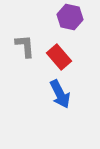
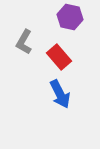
gray L-shape: moved 1 px left, 4 px up; rotated 145 degrees counterclockwise
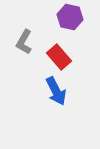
blue arrow: moved 4 px left, 3 px up
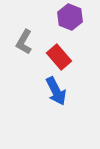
purple hexagon: rotated 10 degrees clockwise
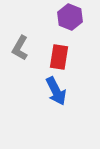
gray L-shape: moved 4 px left, 6 px down
red rectangle: rotated 50 degrees clockwise
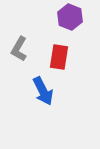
gray L-shape: moved 1 px left, 1 px down
blue arrow: moved 13 px left
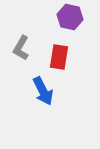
purple hexagon: rotated 10 degrees counterclockwise
gray L-shape: moved 2 px right, 1 px up
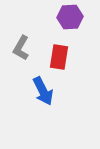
purple hexagon: rotated 15 degrees counterclockwise
